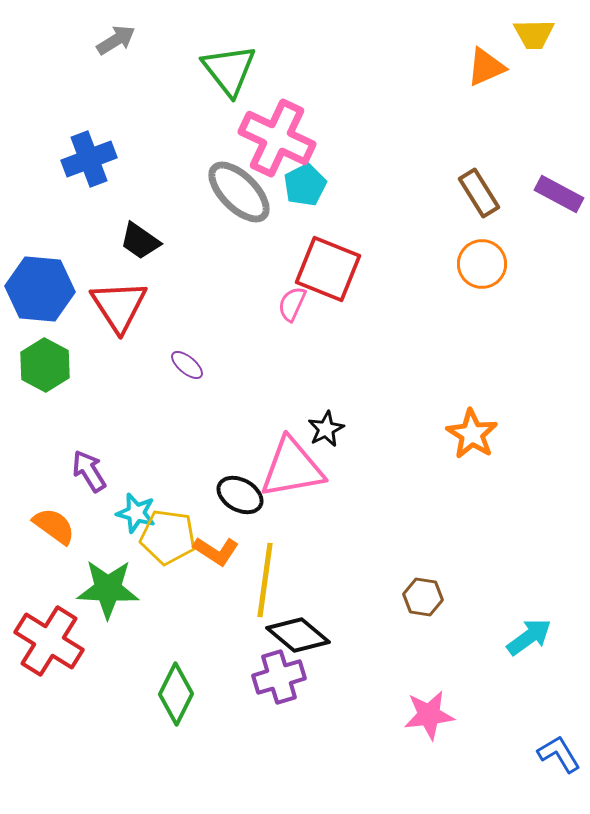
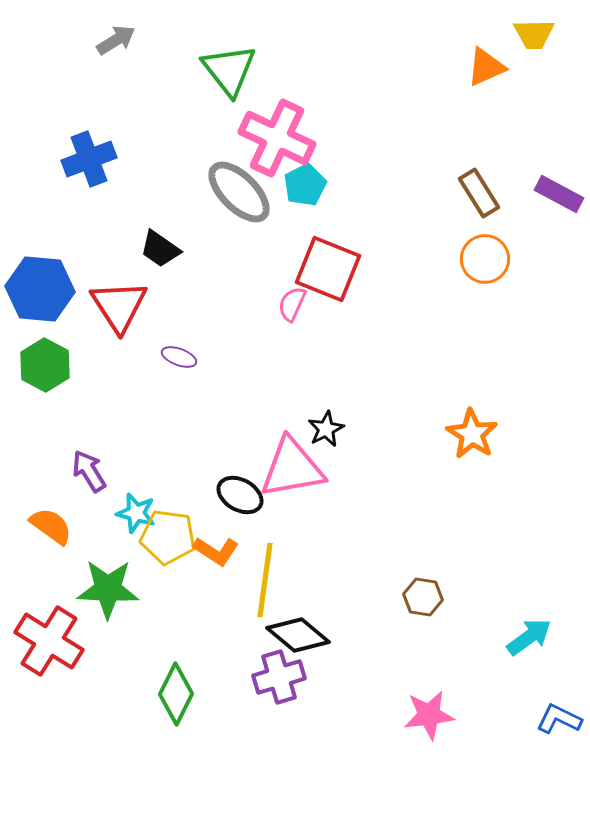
black trapezoid: moved 20 px right, 8 px down
orange circle: moved 3 px right, 5 px up
purple ellipse: moved 8 px left, 8 px up; rotated 20 degrees counterclockwise
orange semicircle: moved 3 px left
blue L-shape: moved 35 px up; rotated 33 degrees counterclockwise
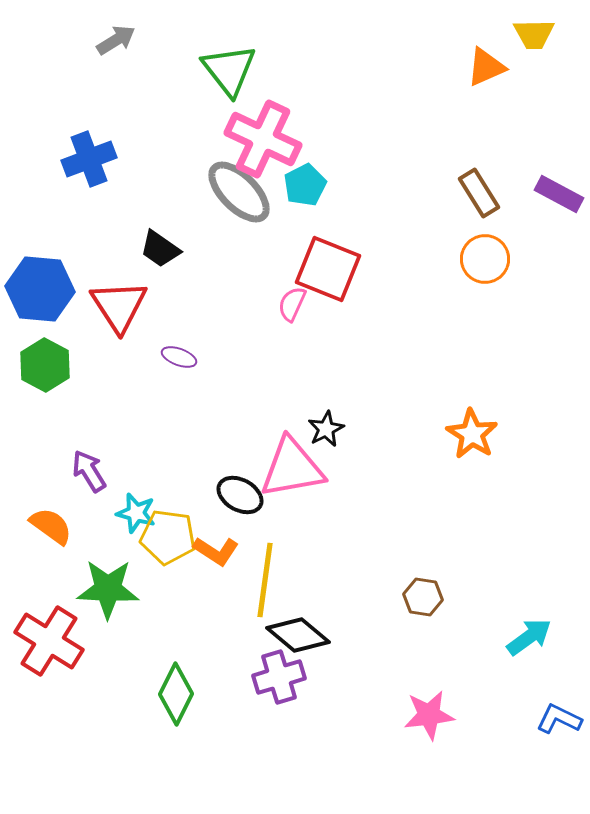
pink cross: moved 14 px left, 1 px down
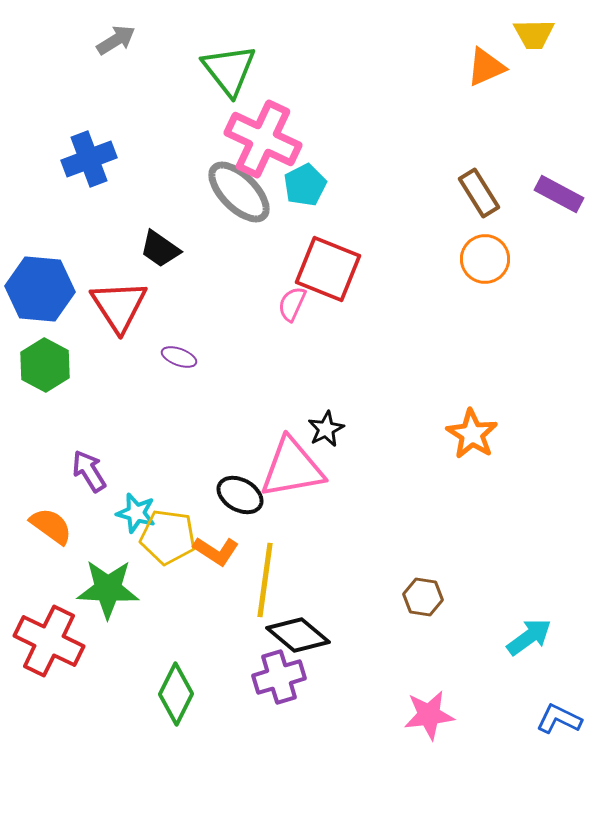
red cross: rotated 6 degrees counterclockwise
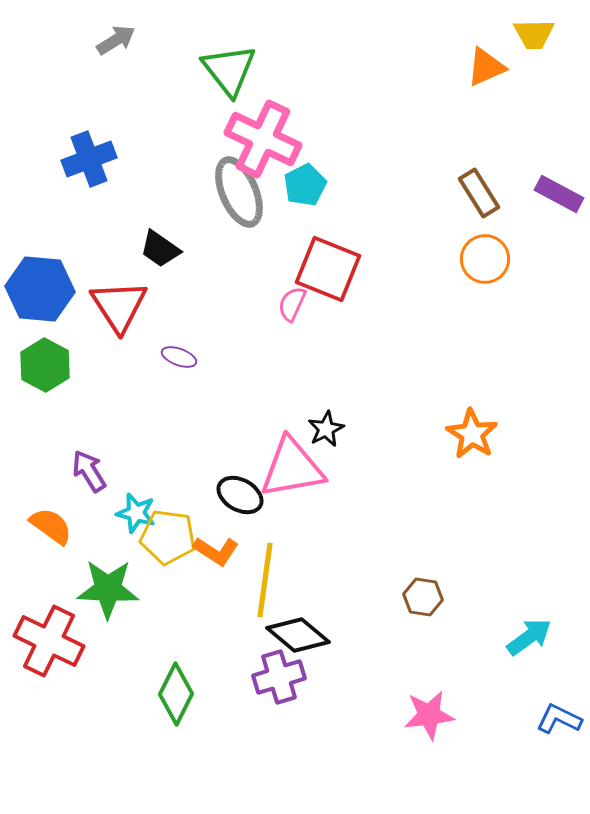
gray ellipse: rotated 22 degrees clockwise
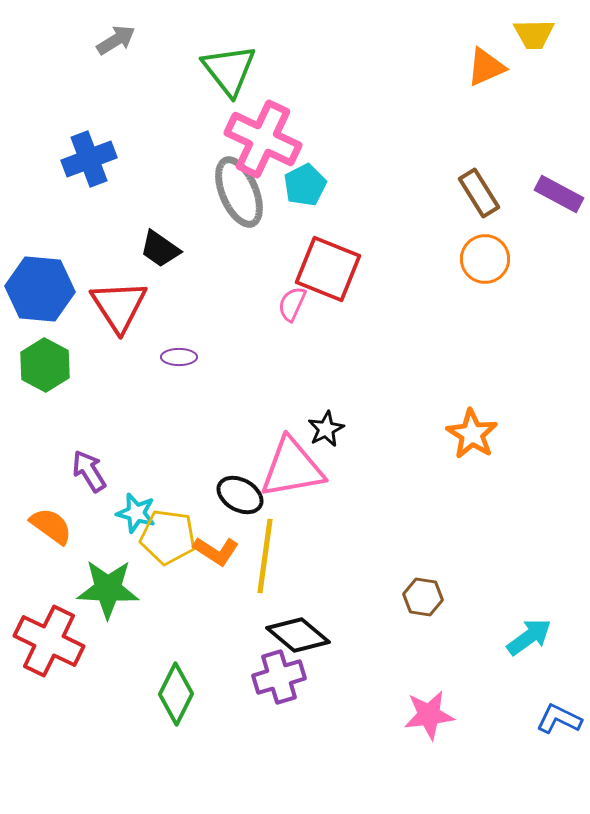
purple ellipse: rotated 20 degrees counterclockwise
yellow line: moved 24 px up
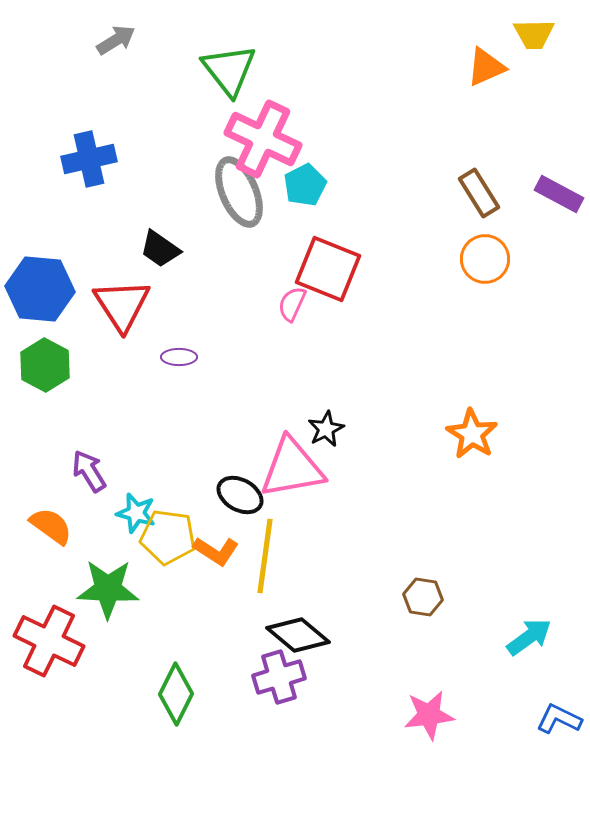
blue cross: rotated 8 degrees clockwise
red triangle: moved 3 px right, 1 px up
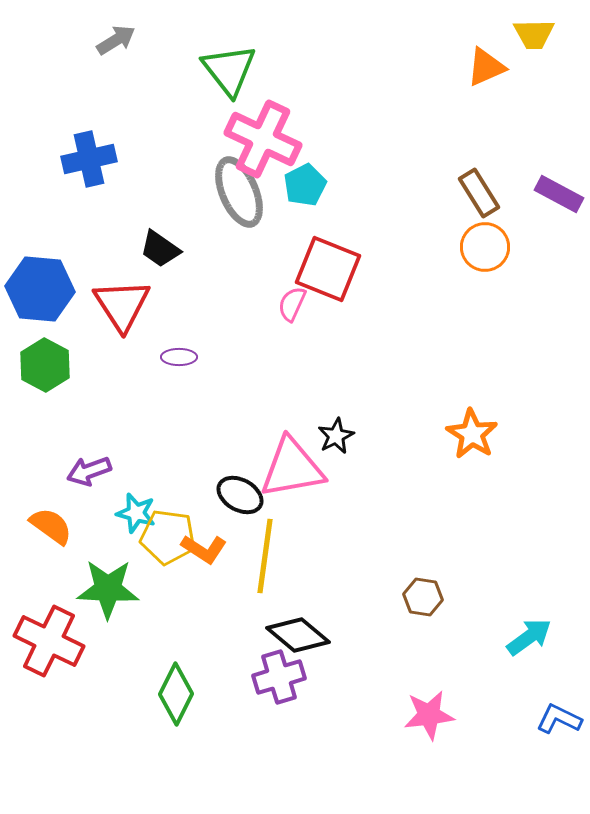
orange circle: moved 12 px up
black star: moved 10 px right, 7 px down
purple arrow: rotated 78 degrees counterclockwise
orange L-shape: moved 12 px left, 2 px up
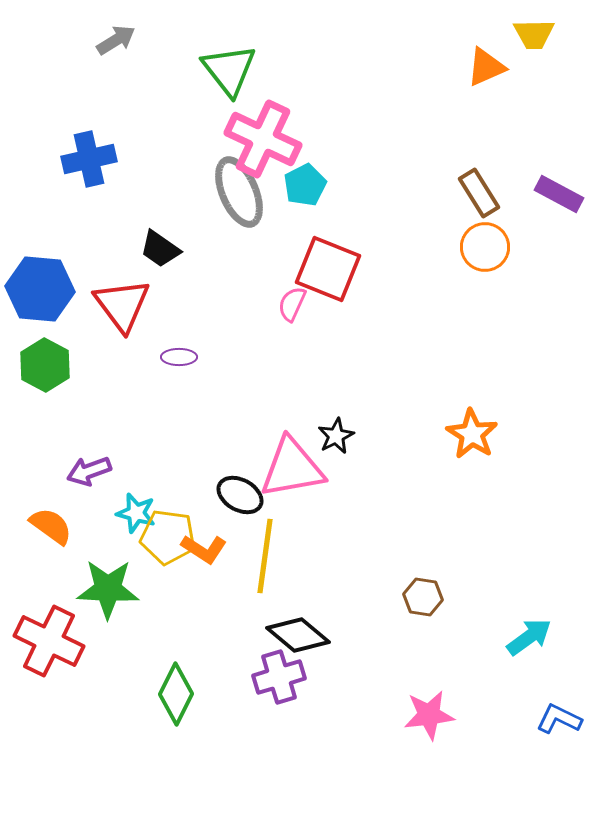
red triangle: rotated 4 degrees counterclockwise
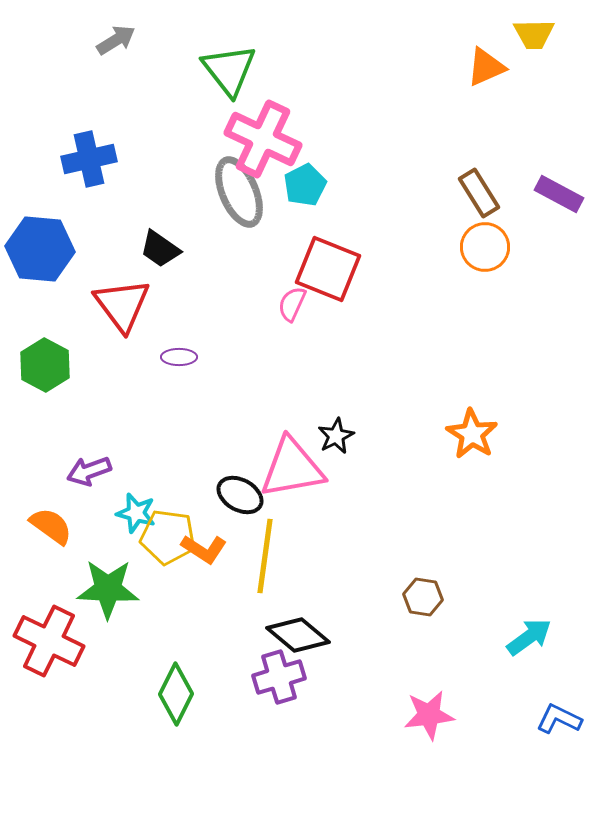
blue hexagon: moved 40 px up
